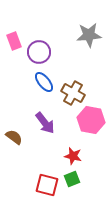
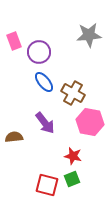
pink hexagon: moved 1 px left, 2 px down
brown semicircle: rotated 42 degrees counterclockwise
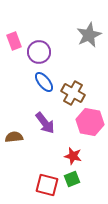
gray star: rotated 20 degrees counterclockwise
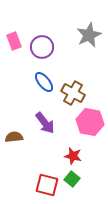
purple circle: moved 3 px right, 5 px up
green square: rotated 28 degrees counterclockwise
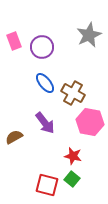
blue ellipse: moved 1 px right, 1 px down
brown semicircle: rotated 24 degrees counterclockwise
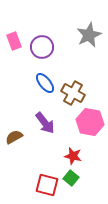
green square: moved 1 px left, 1 px up
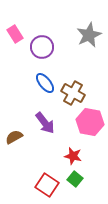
pink rectangle: moved 1 px right, 7 px up; rotated 12 degrees counterclockwise
green square: moved 4 px right, 1 px down
red square: rotated 20 degrees clockwise
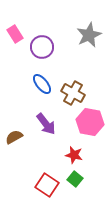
blue ellipse: moved 3 px left, 1 px down
purple arrow: moved 1 px right, 1 px down
red star: moved 1 px right, 1 px up
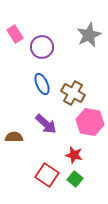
blue ellipse: rotated 15 degrees clockwise
purple arrow: rotated 10 degrees counterclockwise
brown semicircle: rotated 30 degrees clockwise
red square: moved 10 px up
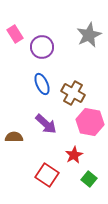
red star: rotated 30 degrees clockwise
green square: moved 14 px right
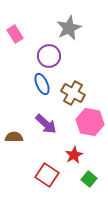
gray star: moved 20 px left, 7 px up
purple circle: moved 7 px right, 9 px down
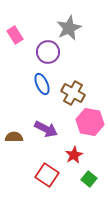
pink rectangle: moved 1 px down
purple circle: moved 1 px left, 4 px up
purple arrow: moved 5 px down; rotated 15 degrees counterclockwise
